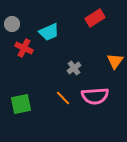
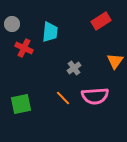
red rectangle: moved 6 px right, 3 px down
cyan trapezoid: moved 1 px right; rotated 60 degrees counterclockwise
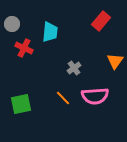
red rectangle: rotated 18 degrees counterclockwise
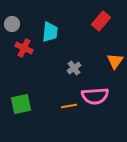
orange line: moved 6 px right, 8 px down; rotated 56 degrees counterclockwise
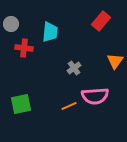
gray circle: moved 1 px left
red cross: rotated 18 degrees counterclockwise
orange line: rotated 14 degrees counterclockwise
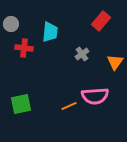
orange triangle: moved 1 px down
gray cross: moved 8 px right, 14 px up
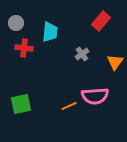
gray circle: moved 5 px right, 1 px up
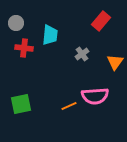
cyan trapezoid: moved 3 px down
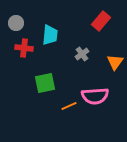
green square: moved 24 px right, 21 px up
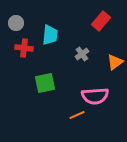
orange triangle: rotated 18 degrees clockwise
orange line: moved 8 px right, 9 px down
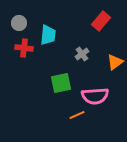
gray circle: moved 3 px right
cyan trapezoid: moved 2 px left
green square: moved 16 px right
